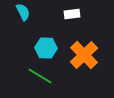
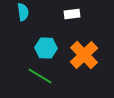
cyan semicircle: rotated 18 degrees clockwise
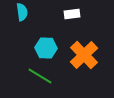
cyan semicircle: moved 1 px left
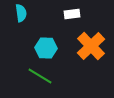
cyan semicircle: moved 1 px left, 1 px down
orange cross: moved 7 px right, 9 px up
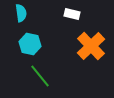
white rectangle: rotated 21 degrees clockwise
cyan hexagon: moved 16 px left, 4 px up; rotated 10 degrees clockwise
green line: rotated 20 degrees clockwise
